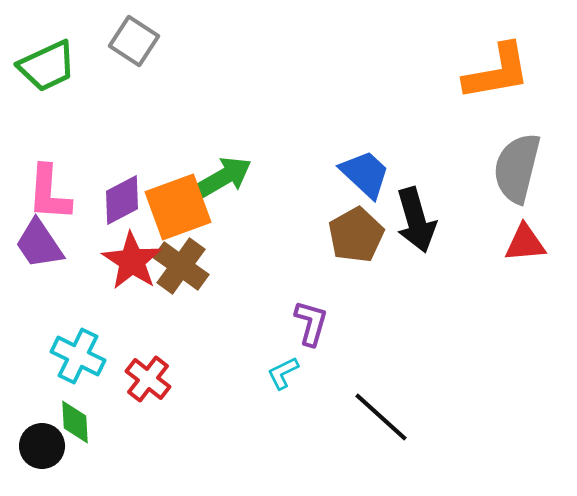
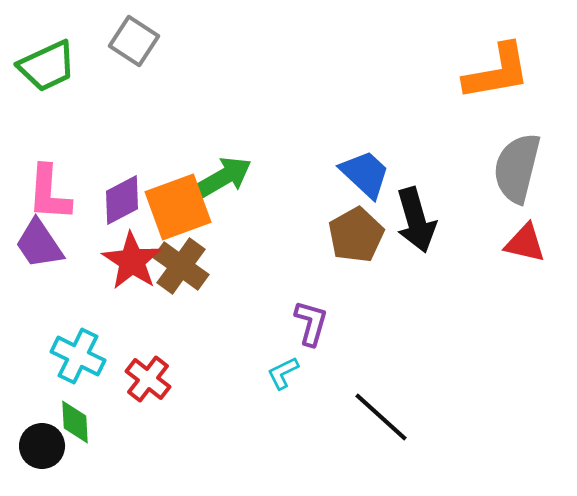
red triangle: rotated 18 degrees clockwise
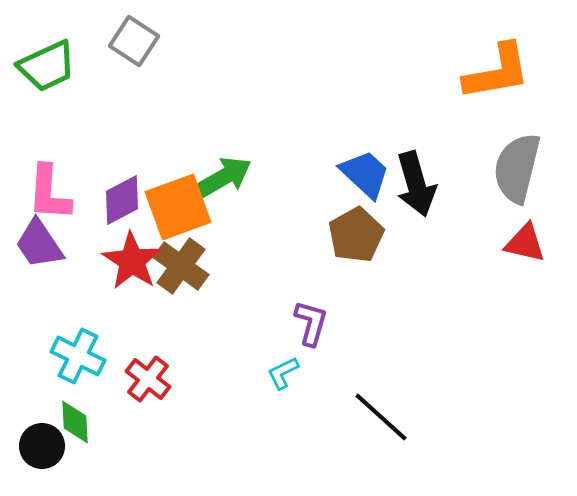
black arrow: moved 36 px up
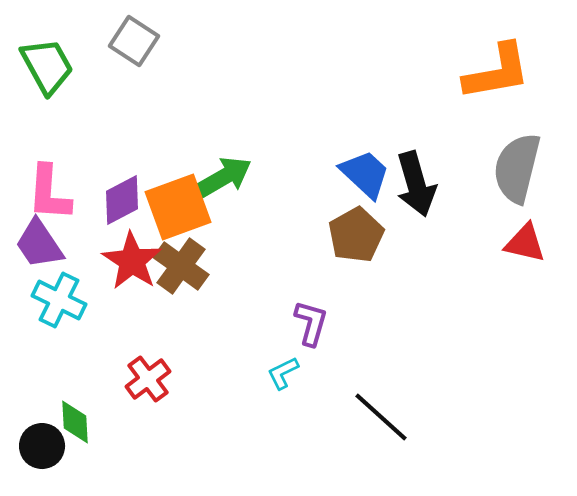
green trapezoid: rotated 94 degrees counterclockwise
cyan cross: moved 19 px left, 56 px up
red cross: rotated 15 degrees clockwise
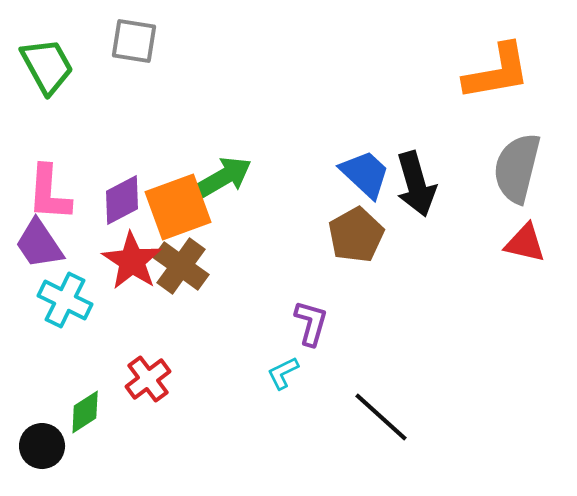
gray square: rotated 24 degrees counterclockwise
cyan cross: moved 6 px right
green diamond: moved 10 px right, 10 px up; rotated 60 degrees clockwise
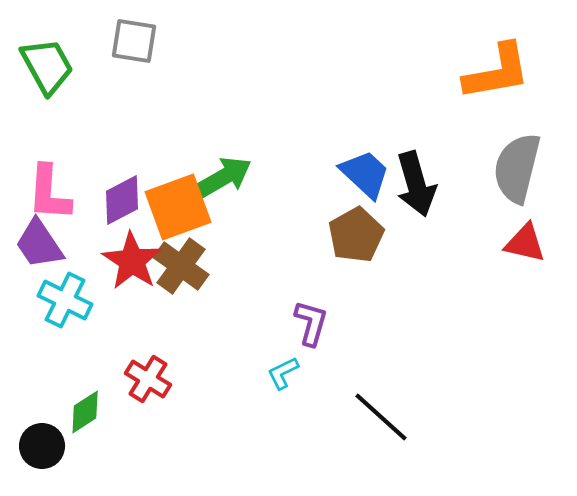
red cross: rotated 21 degrees counterclockwise
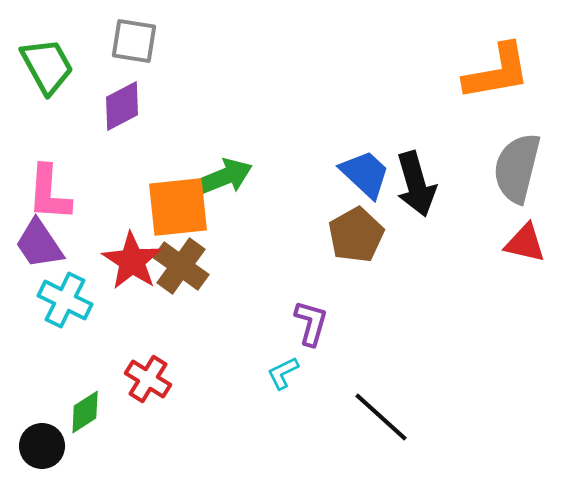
green arrow: rotated 8 degrees clockwise
purple diamond: moved 94 px up
orange square: rotated 14 degrees clockwise
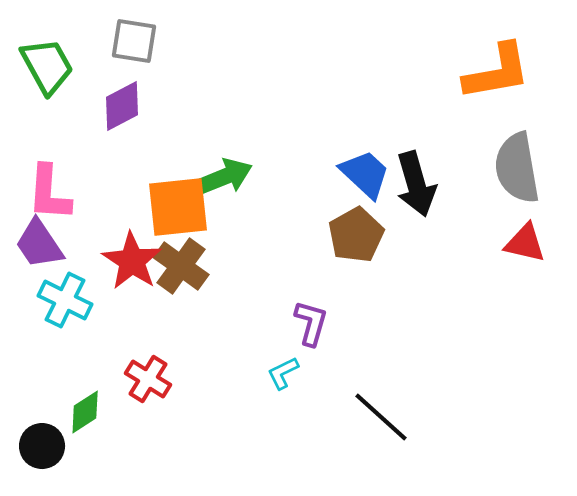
gray semicircle: rotated 24 degrees counterclockwise
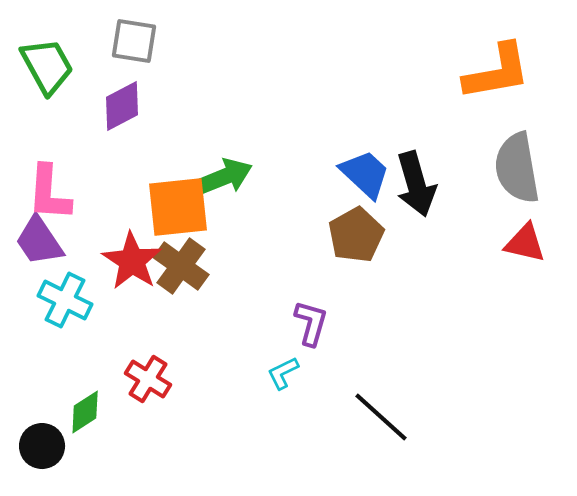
purple trapezoid: moved 3 px up
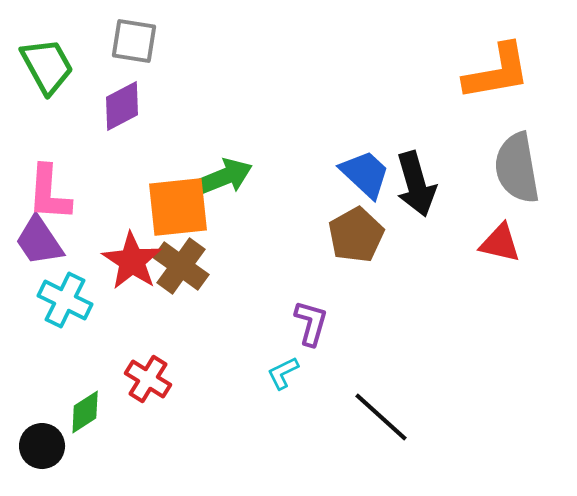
red triangle: moved 25 px left
